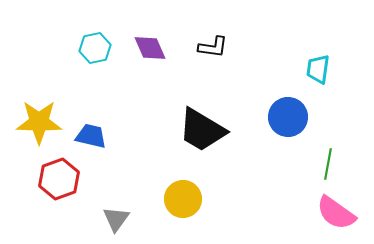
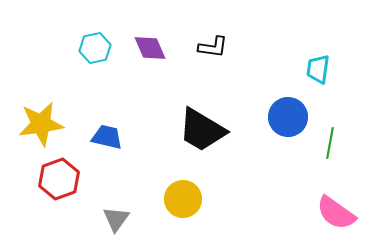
yellow star: moved 2 px right, 2 px down; rotated 9 degrees counterclockwise
blue trapezoid: moved 16 px right, 1 px down
green line: moved 2 px right, 21 px up
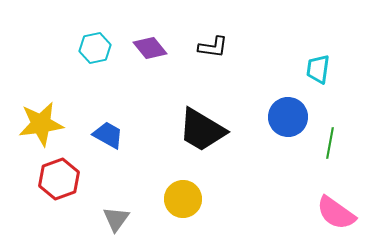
purple diamond: rotated 16 degrees counterclockwise
blue trapezoid: moved 1 px right, 2 px up; rotated 16 degrees clockwise
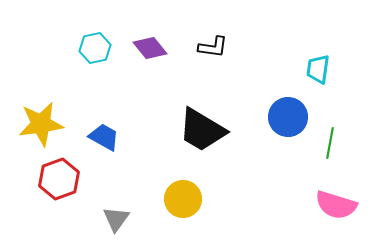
blue trapezoid: moved 4 px left, 2 px down
pink semicircle: moved 8 px up; rotated 18 degrees counterclockwise
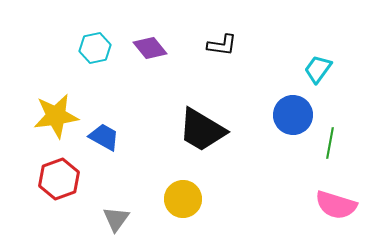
black L-shape: moved 9 px right, 2 px up
cyan trapezoid: rotated 28 degrees clockwise
blue circle: moved 5 px right, 2 px up
yellow star: moved 15 px right, 8 px up
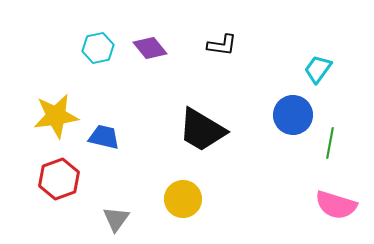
cyan hexagon: moved 3 px right
blue trapezoid: rotated 16 degrees counterclockwise
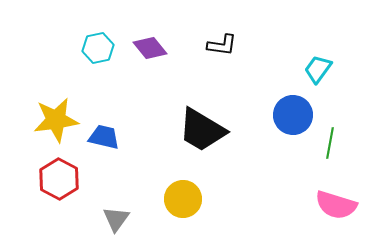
yellow star: moved 4 px down
red hexagon: rotated 12 degrees counterclockwise
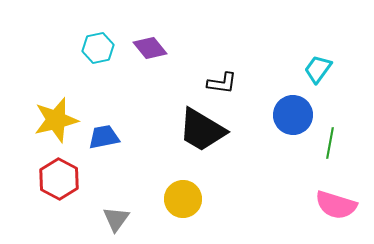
black L-shape: moved 38 px down
yellow star: rotated 6 degrees counterclockwise
blue trapezoid: rotated 24 degrees counterclockwise
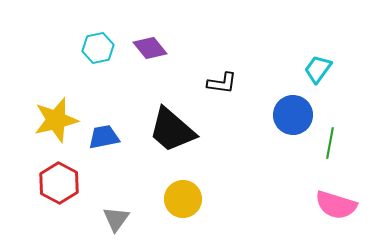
black trapezoid: moved 30 px left; rotated 10 degrees clockwise
red hexagon: moved 4 px down
